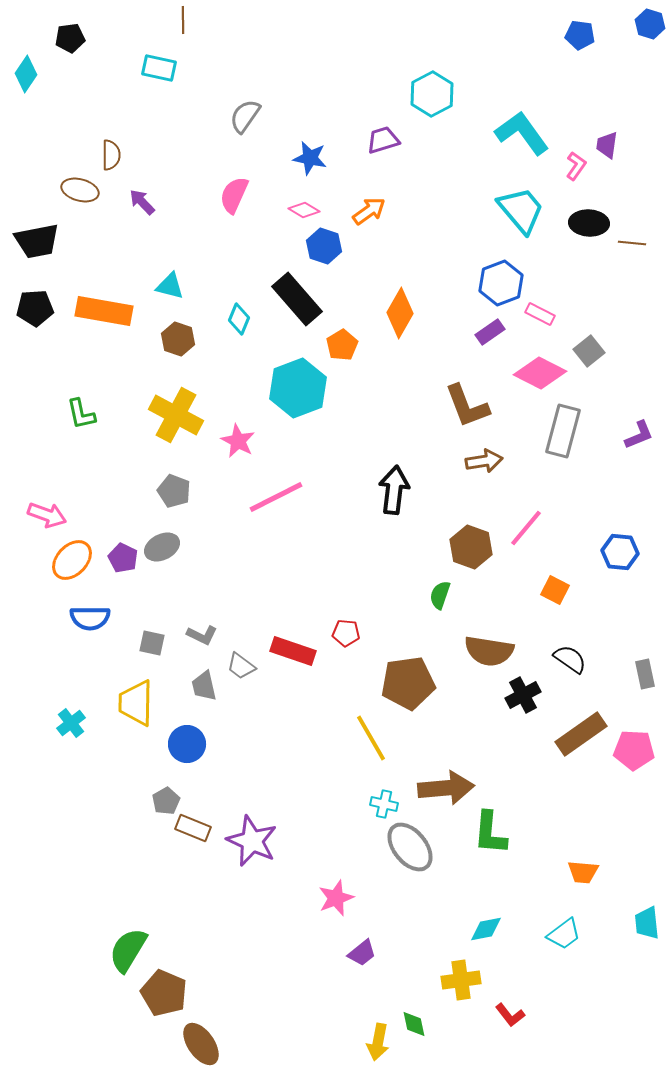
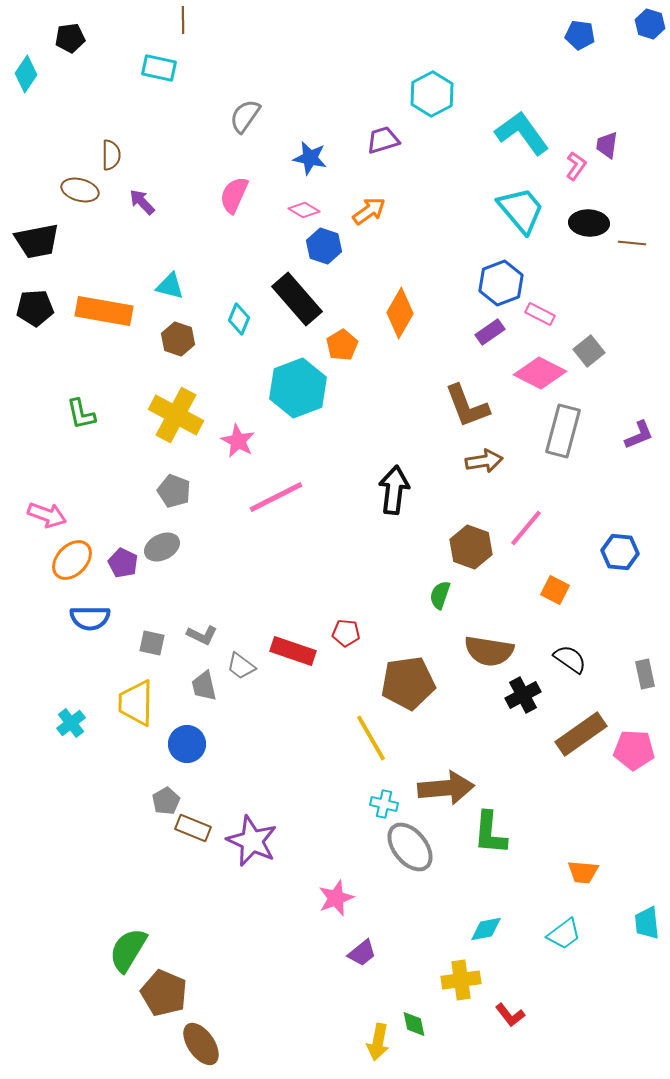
purple pentagon at (123, 558): moved 5 px down
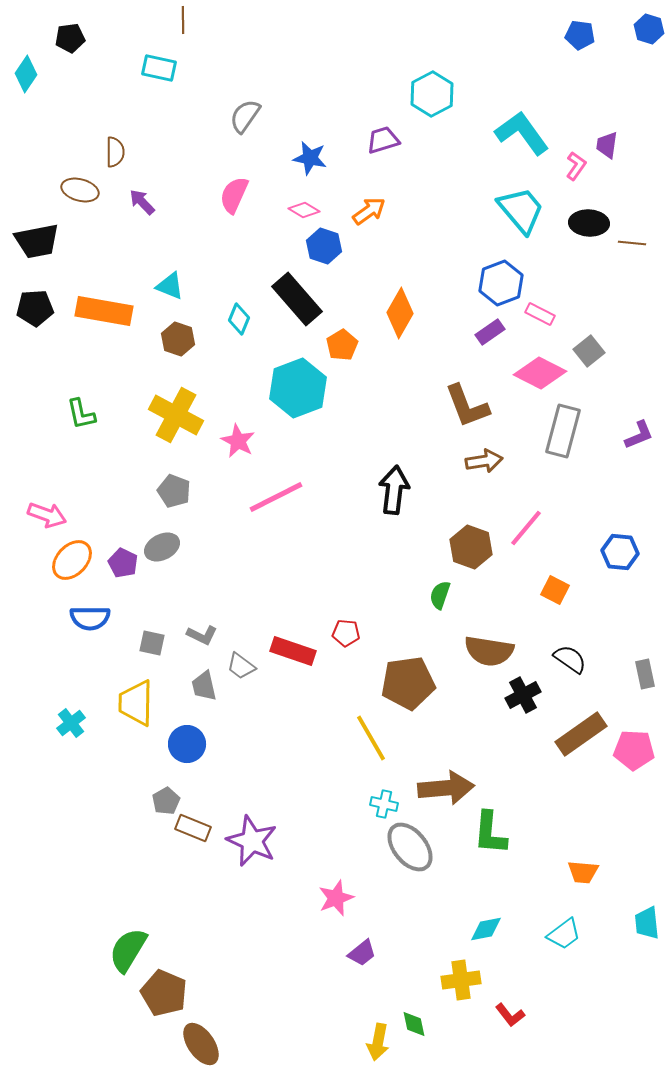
blue hexagon at (650, 24): moved 1 px left, 5 px down
brown semicircle at (111, 155): moved 4 px right, 3 px up
cyan triangle at (170, 286): rotated 8 degrees clockwise
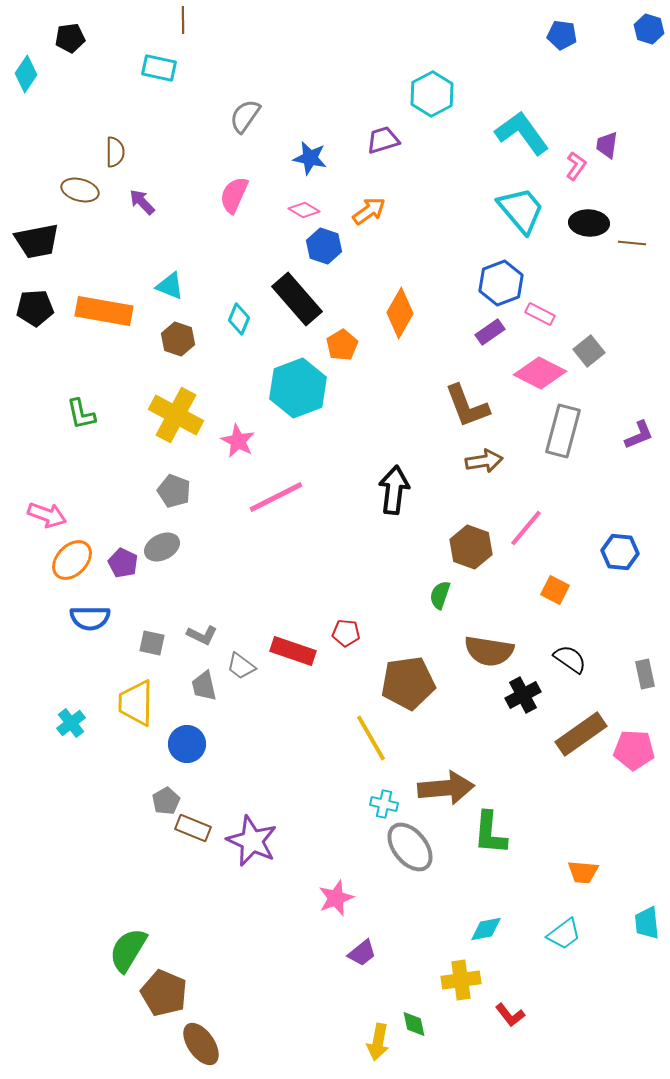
blue pentagon at (580, 35): moved 18 px left
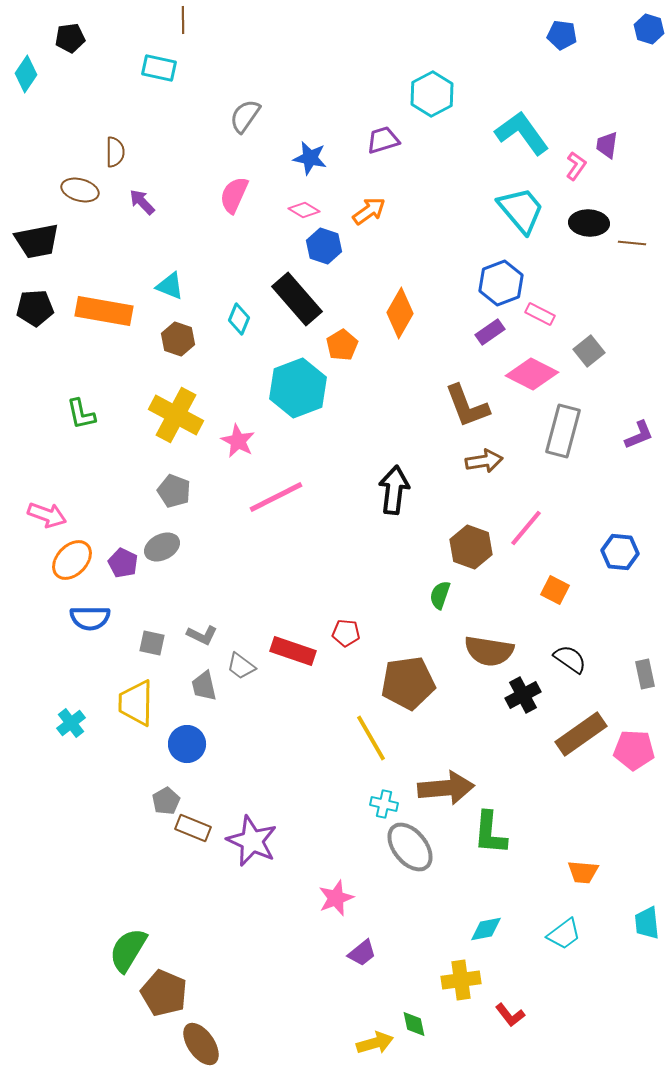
pink diamond at (540, 373): moved 8 px left, 1 px down
yellow arrow at (378, 1042): moved 3 px left, 1 px down; rotated 117 degrees counterclockwise
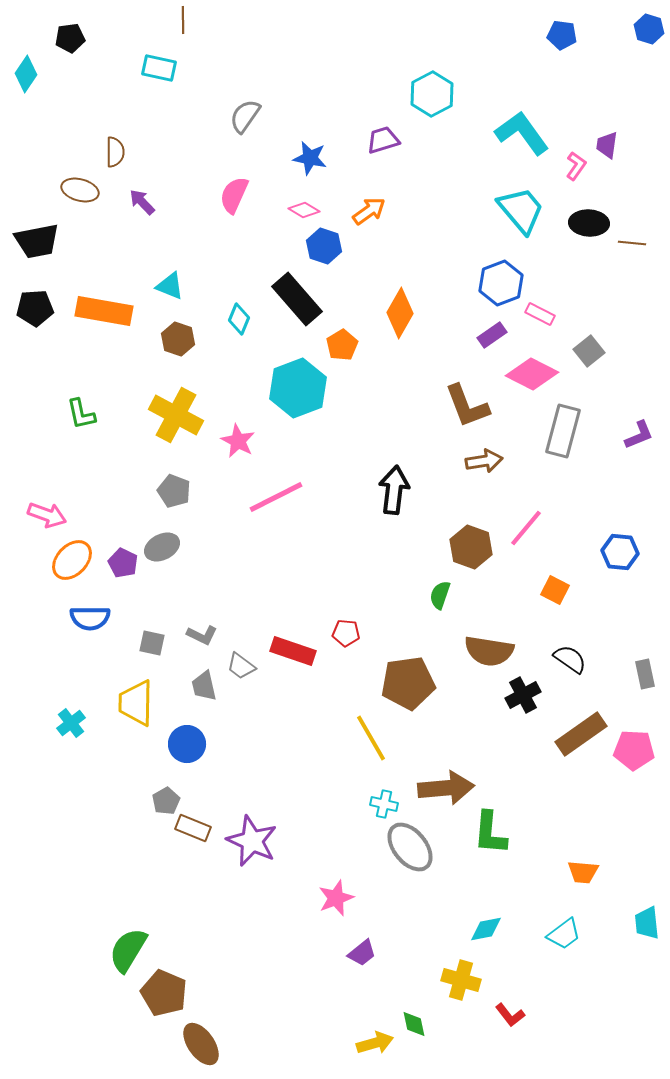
purple rectangle at (490, 332): moved 2 px right, 3 px down
yellow cross at (461, 980): rotated 24 degrees clockwise
